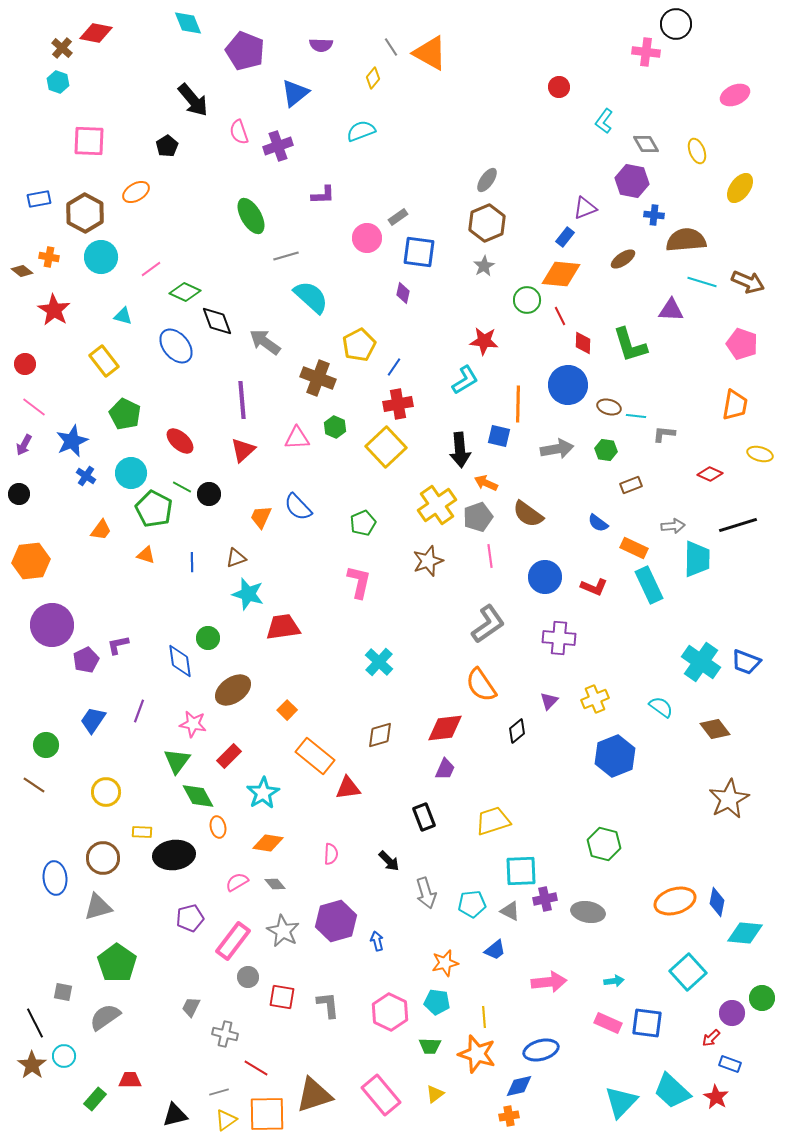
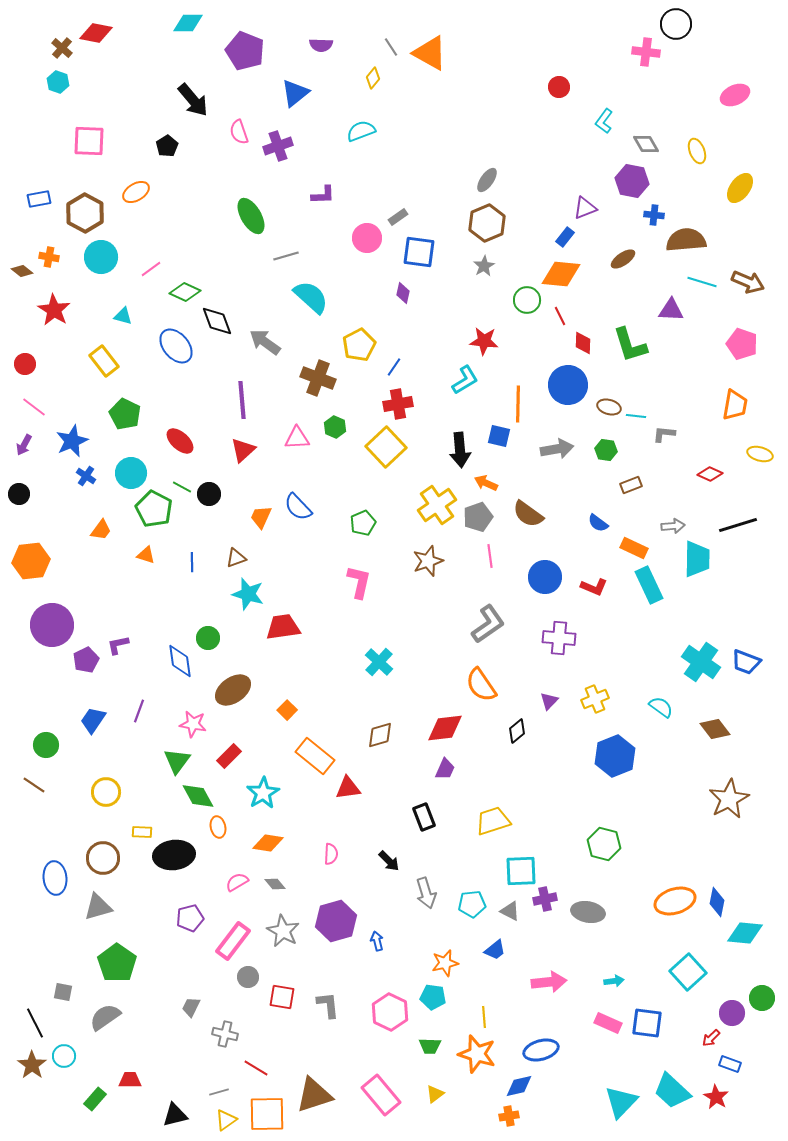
cyan diamond at (188, 23): rotated 68 degrees counterclockwise
cyan pentagon at (437, 1002): moved 4 px left, 5 px up
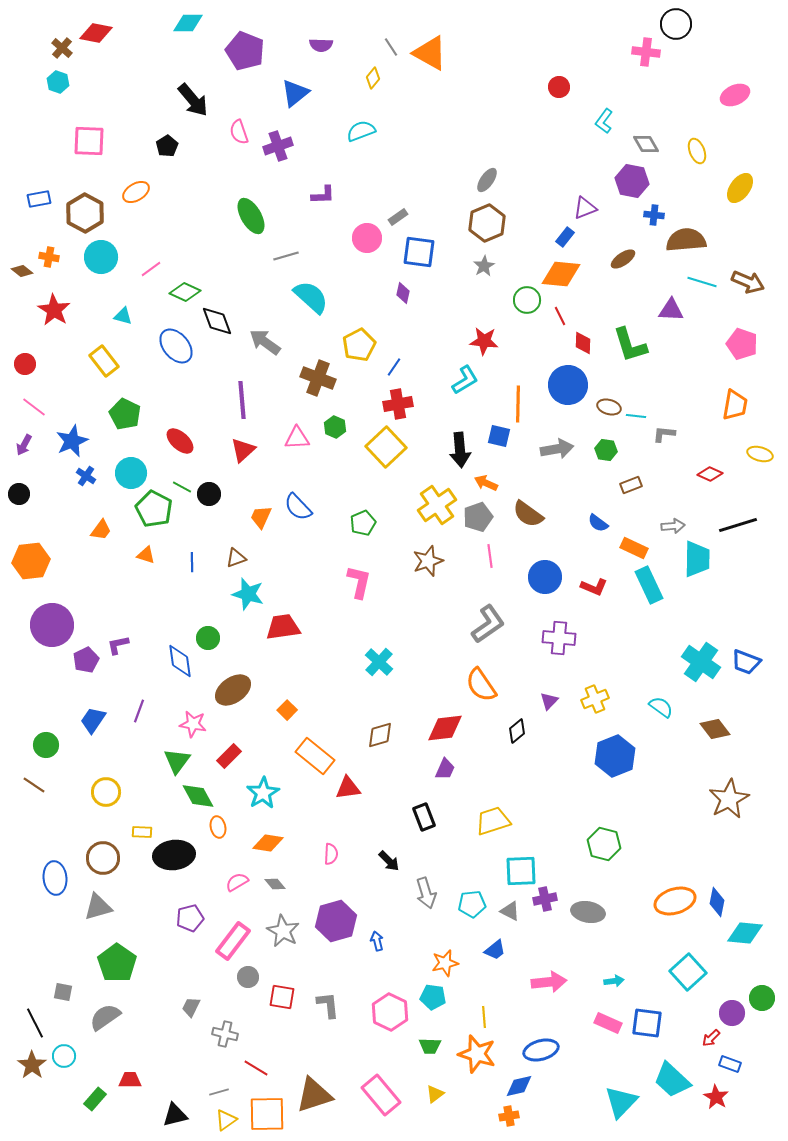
cyan trapezoid at (672, 1091): moved 11 px up
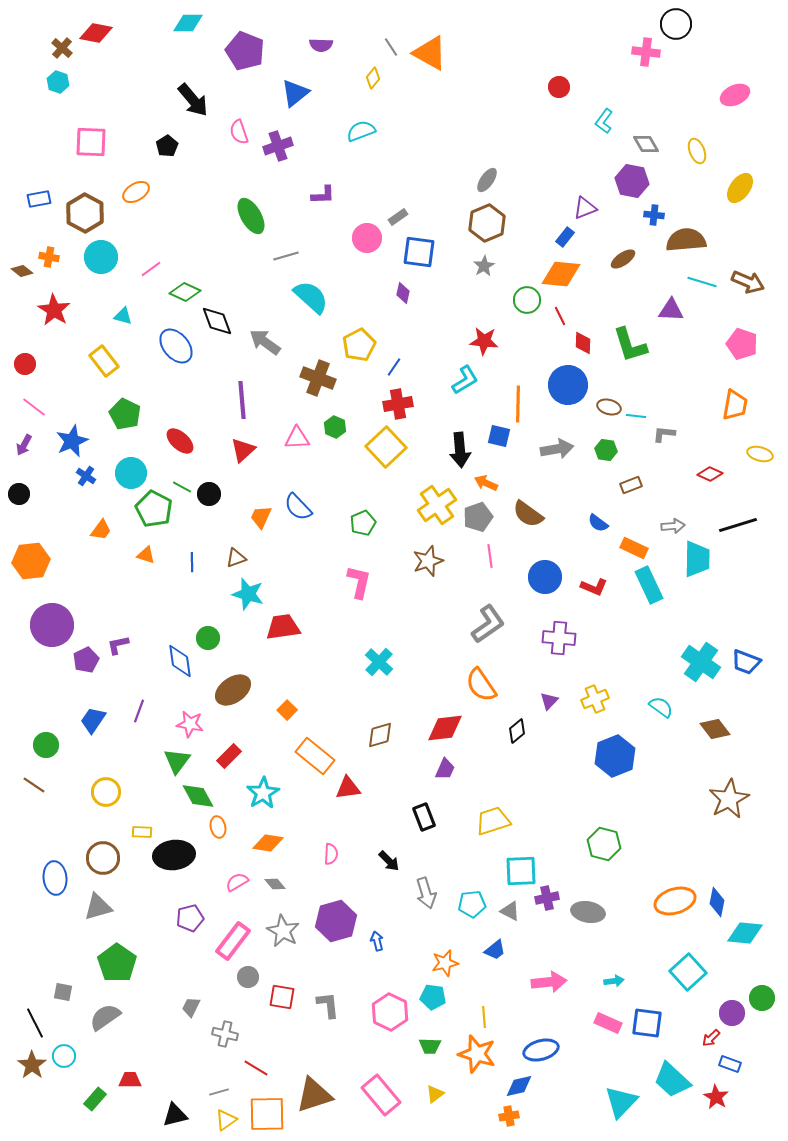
pink square at (89, 141): moved 2 px right, 1 px down
pink star at (193, 724): moved 3 px left
purple cross at (545, 899): moved 2 px right, 1 px up
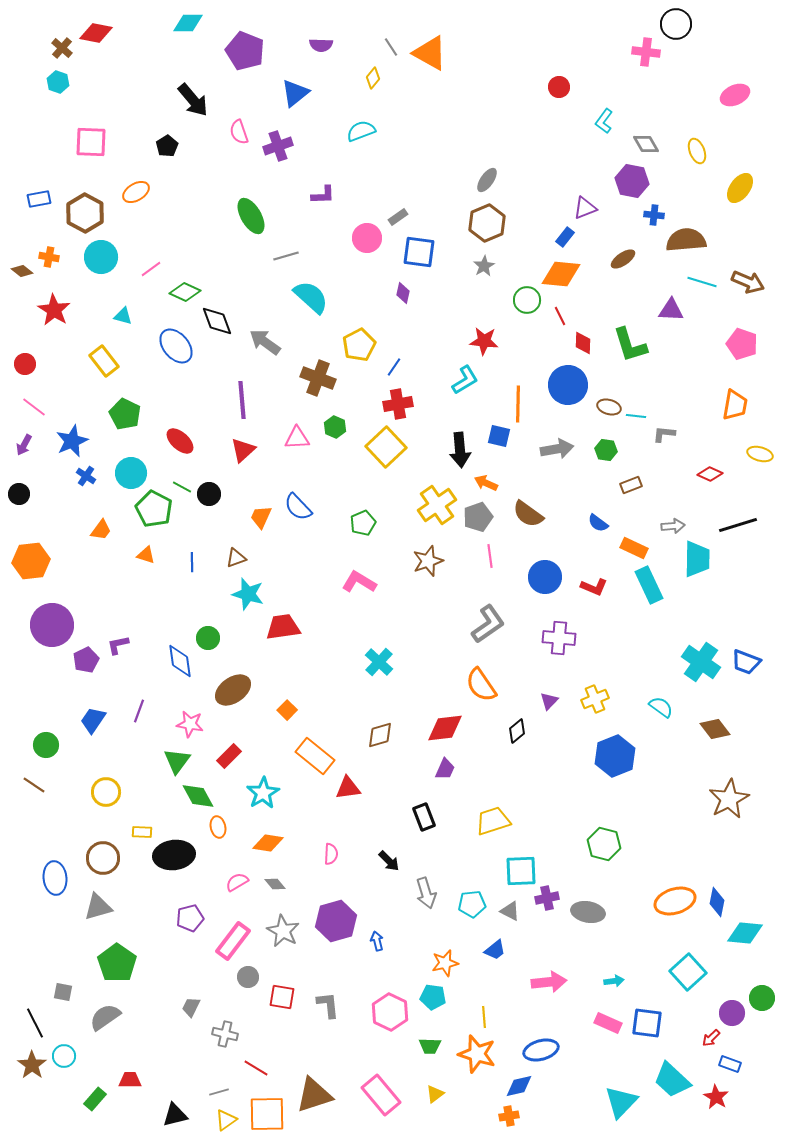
pink L-shape at (359, 582): rotated 72 degrees counterclockwise
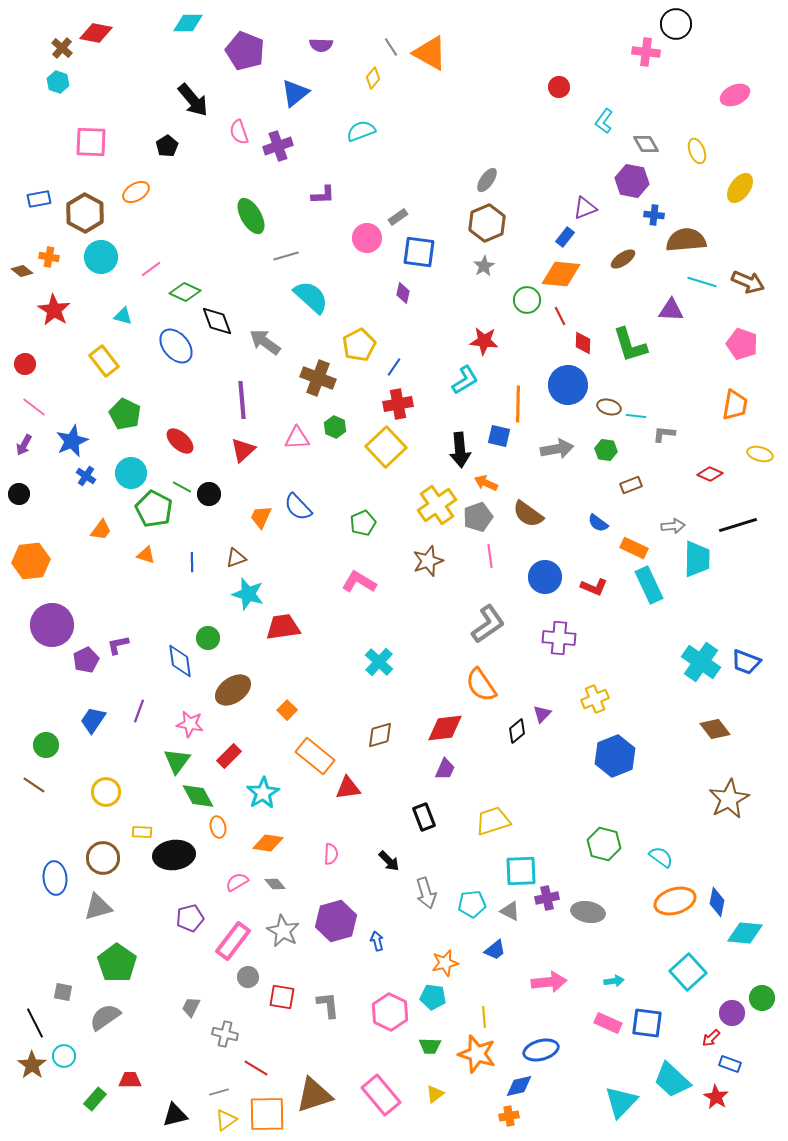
purple triangle at (549, 701): moved 7 px left, 13 px down
cyan semicircle at (661, 707): moved 150 px down
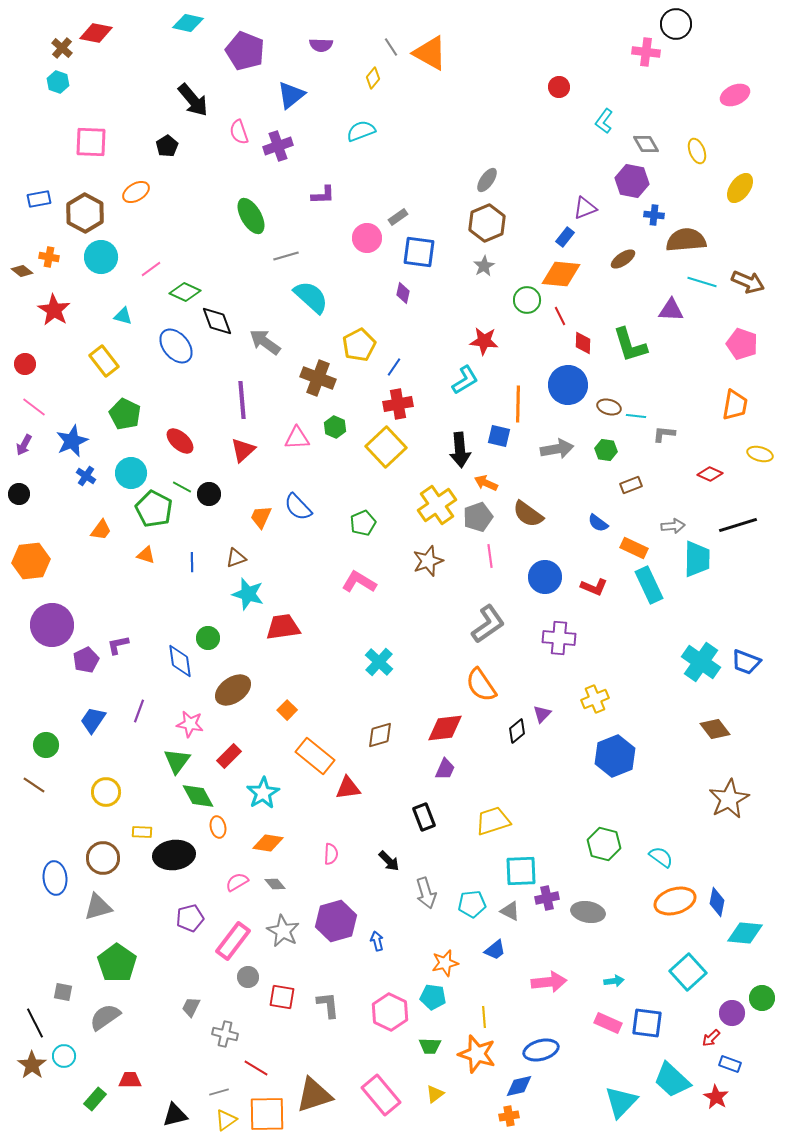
cyan diamond at (188, 23): rotated 12 degrees clockwise
blue triangle at (295, 93): moved 4 px left, 2 px down
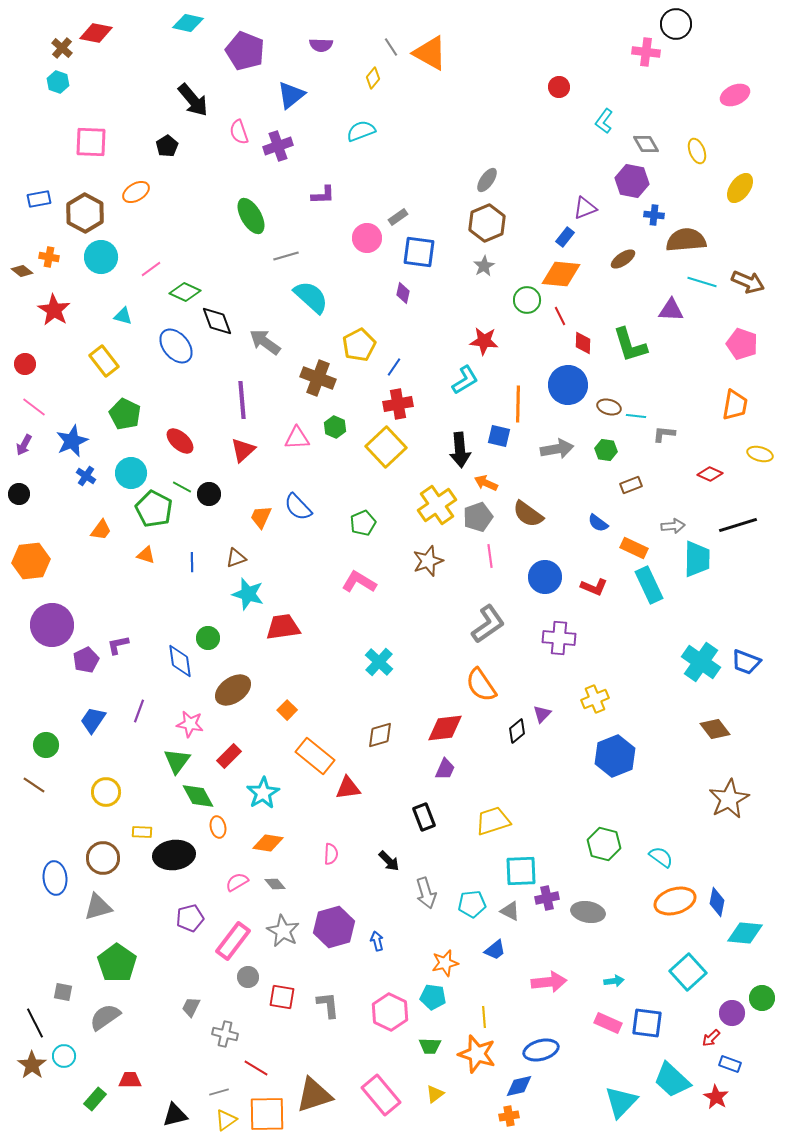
purple hexagon at (336, 921): moved 2 px left, 6 px down
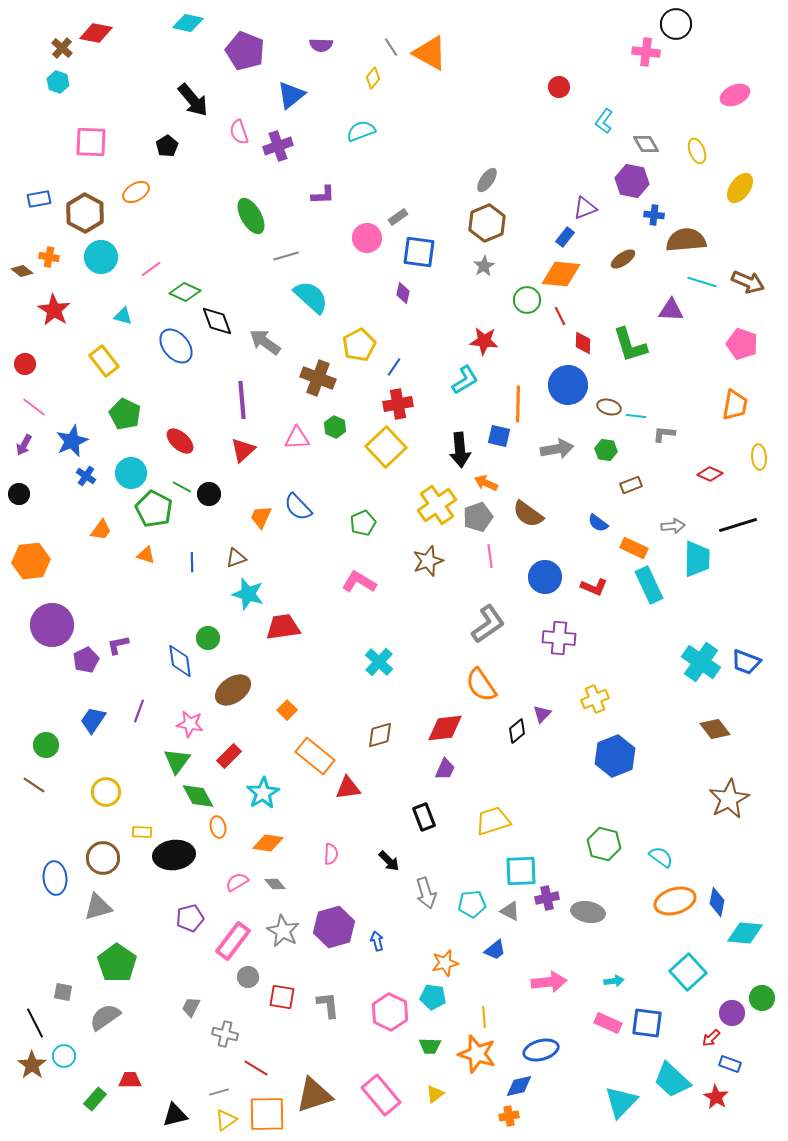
yellow ellipse at (760, 454): moved 1 px left, 3 px down; rotated 70 degrees clockwise
